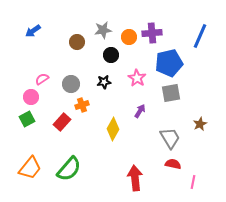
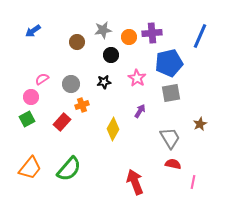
red arrow: moved 4 px down; rotated 15 degrees counterclockwise
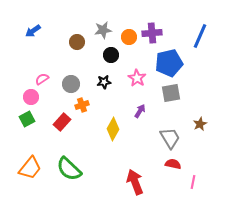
green semicircle: rotated 92 degrees clockwise
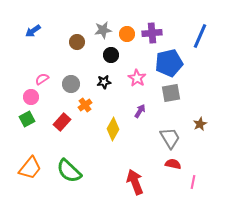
orange circle: moved 2 px left, 3 px up
orange cross: moved 3 px right; rotated 16 degrees counterclockwise
green semicircle: moved 2 px down
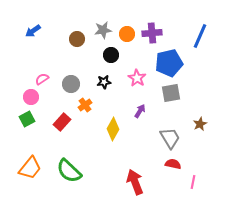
brown circle: moved 3 px up
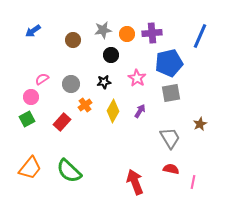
brown circle: moved 4 px left, 1 px down
yellow diamond: moved 18 px up
red semicircle: moved 2 px left, 5 px down
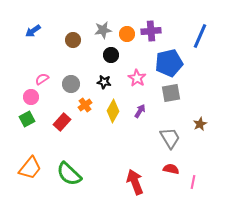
purple cross: moved 1 px left, 2 px up
black star: rotated 16 degrees clockwise
green semicircle: moved 3 px down
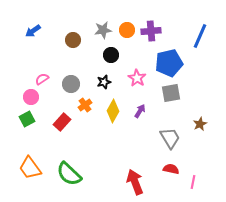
orange circle: moved 4 px up
black star: rotated 24 degrees counterclockwise
orange trapezoid: rotated 105 degrees clockwise
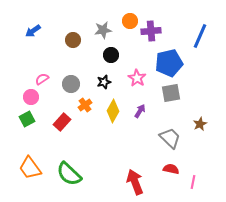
orange circle: moved 3 px right, 9 px up
gray trapezoid: rotated 15 degrees counterclockwise
